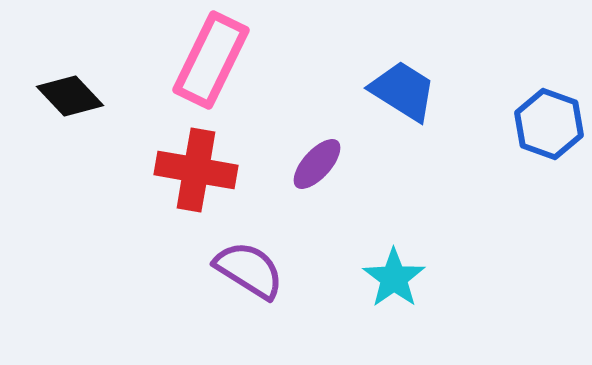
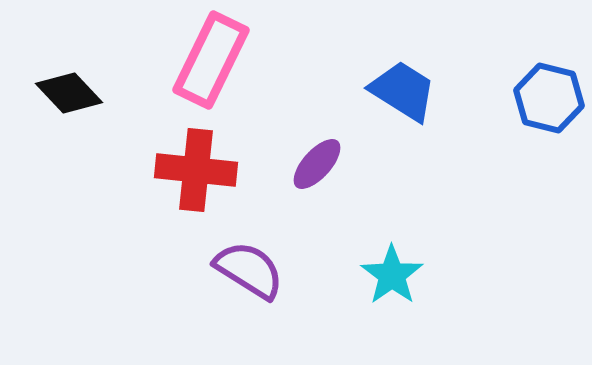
black diamond: moved 1 px left, 3 px up
blue hexagon: moved 26 px up; rotated 6 degrees counterclockwise
red cross: rotated 4 degrees counterclockwise
cyan star: moved 2 px left, 3 px up
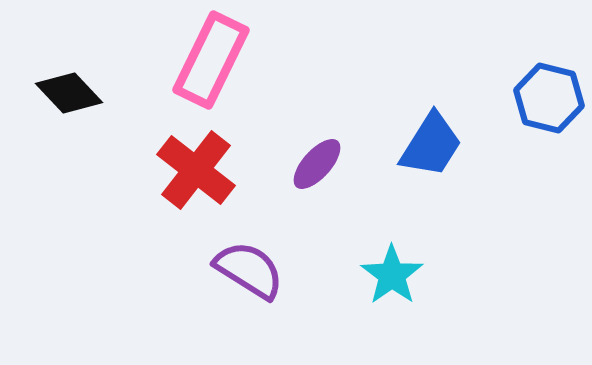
blue trapezoid: moved 28 px right, 54 px down; rotated 90 degrees clockwise
red cross: rotated 32 degrees clockwise
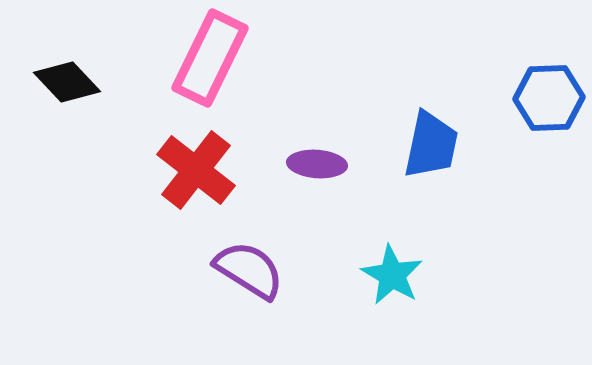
pink rectangle: moved 1 px left, 2 px up
black diamond: moved 2 px left, 11 px up
blue hexagon: rotated 16 degrees counterclockwise
blue trapezoid: rotated 20 degrees counterclockwise
purple ellipse: rotated 52 degrees clockwise
cyan star: rotated 6 degrees counterclockwise
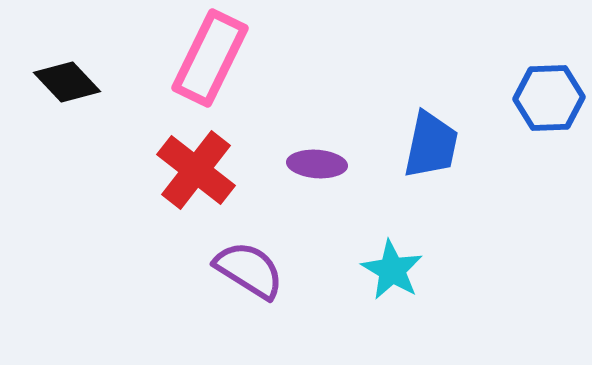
cyan star: moved 5 px up
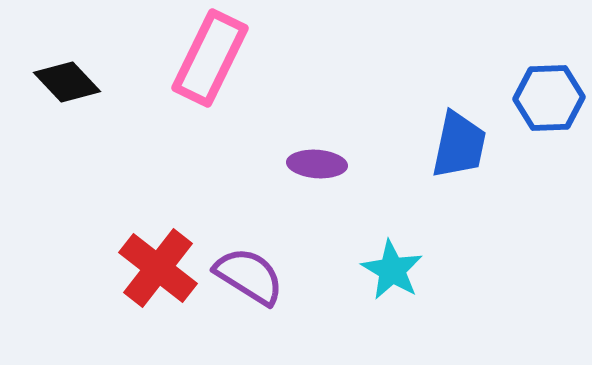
blue trapezoid: moved 28 px right
red cross: moved 38 px left, 98 px down
purple semicircle: moved 6 px down
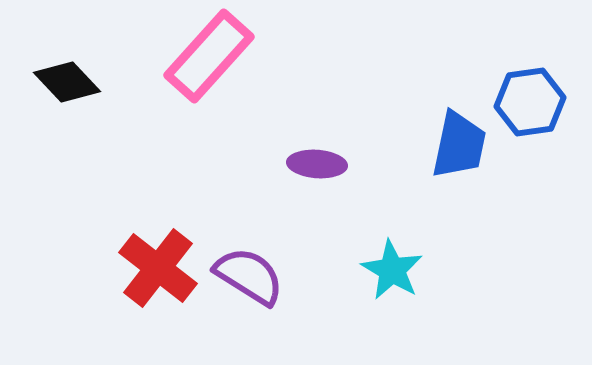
pink rectangle: moved 1 px left, 2 px up; rotated 16 degrees clockwise
blue hexagon: moved 19 px left, 4 px down; rotated 6 degrees counterclockwise
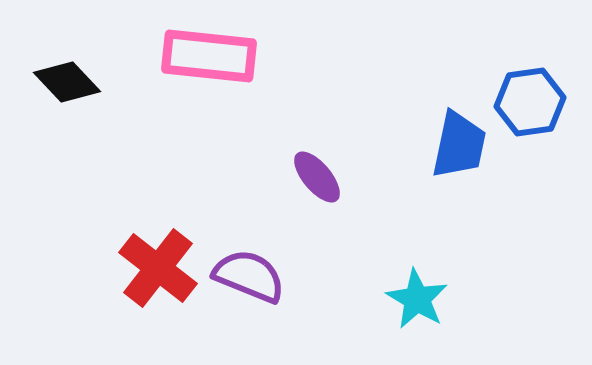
pink rectangle: rotated 54 degrees clockwise
purple ellipse: moved 13 px down; rotated 46 degrees clockwise
cyan star: moved 25 px right, 29 px down
purple semicircle: rotated 10 degrees counterclockwise
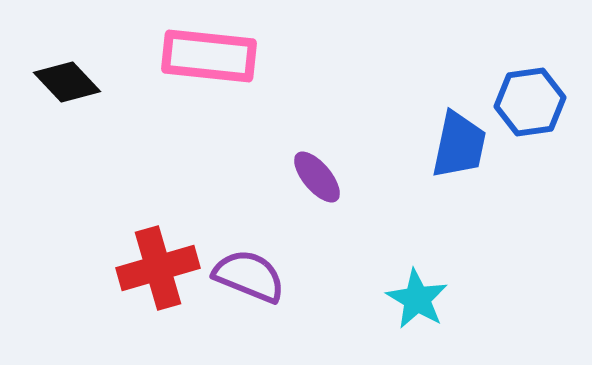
red cross: rotated 36 degrees clockwise
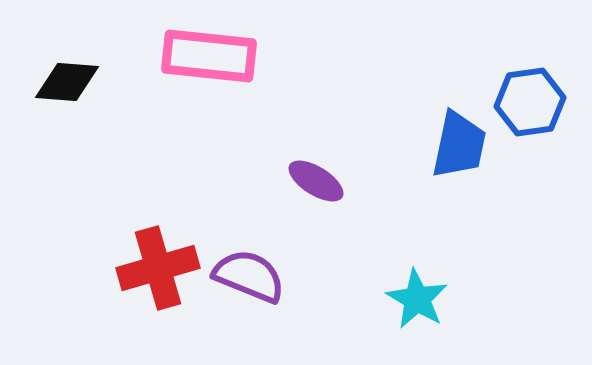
black diamond: rotated 42 degrees counterclockwise
purple ellipse: moved 1 px left, 4 px down; rotated 18 degrees counterclockwise
